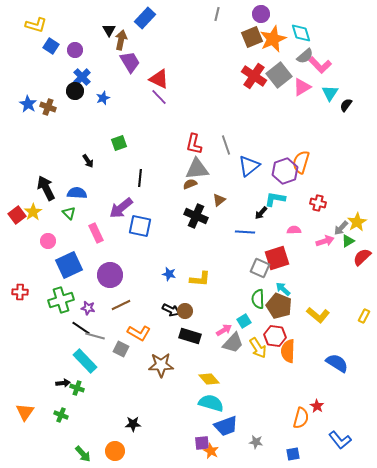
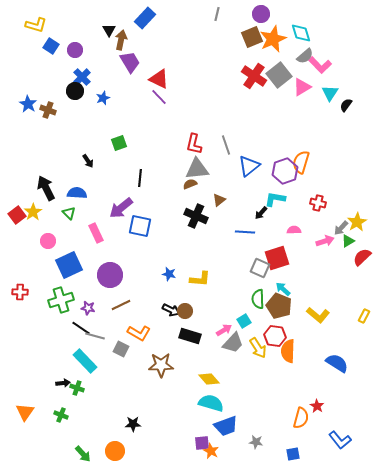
brown cross at (48, 107): moved 3 px down
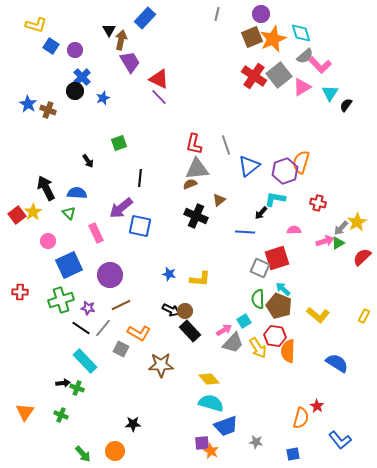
green triangle at (348, 241): moved 10 px left, 2 px down
gray line at (95, 336): moved 8 px right, 8 px up; rotated 66 degrees counterclockwise
black rectangle at (190, 336): moved 5 px up; rotated 30 degrees clockwise
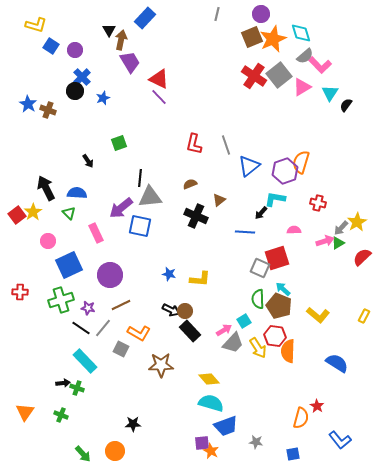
gray triangle at (197, 169): moved 47 px left, 28 px down
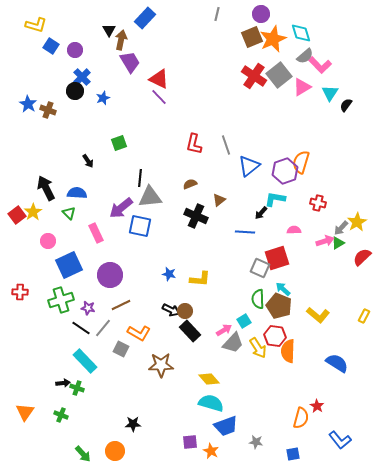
purple square at (202, 443): moved 12 px left, 1 px up
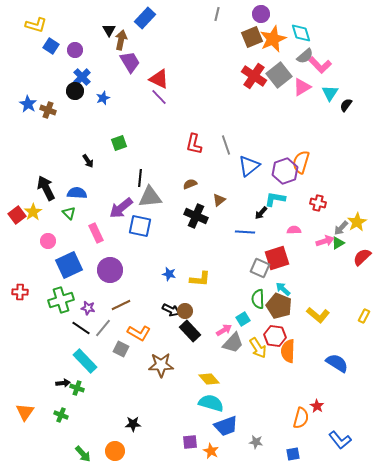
purple circle at (110, 275): moved 5 px up
cyan square at (244, 321): moved 1 px left, 2 px up
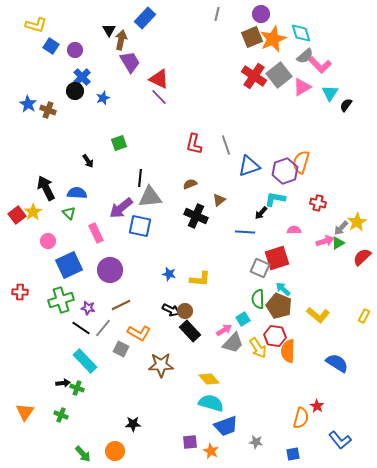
blue triangle at (249, 166): rotated 20 degrees clockwise
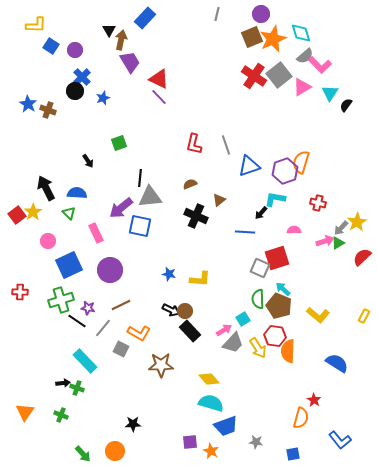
yellow L-shape at (36, 25): rotated 15 degrees counterclockwise
black line at (81, 328): moved 4 px left, 7 px up
red star at (317, 406): moved 3 px left, 6 px up
